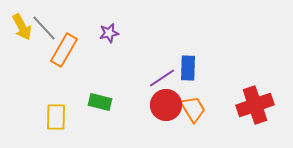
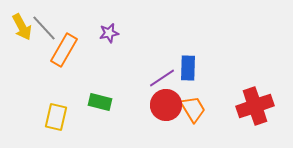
red cross: moved 1 px down
yellow rectangle: rotated 12 degrees clockwise
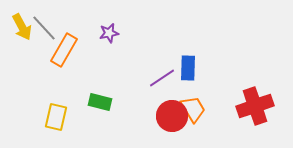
red circle: moved 6 px right, 11 px down
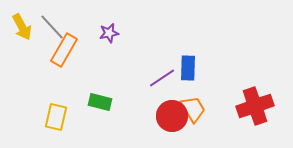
gray line: moved 8 px right, 1 px up
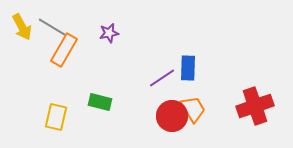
gray line: rotated 16 degrees counterclockwise
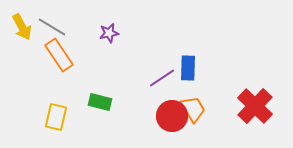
orange rectangle: moved 5 px left, 5 px down; rotated 64 degrees counterclockwise
red cross: rotated 27 degrees counterclockwise
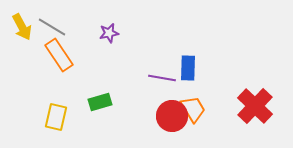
purple line: rotated 44 degrees clockwise
green rectangle: rotated 30 degrees counterclockwise
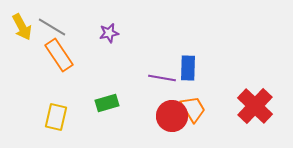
green rectangle: moved 7 px right, 1 px down
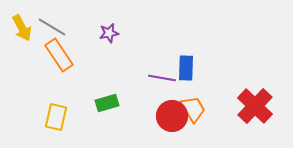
yellow arrow: moved 1 px down
blue rectangle: moved 2 px left
